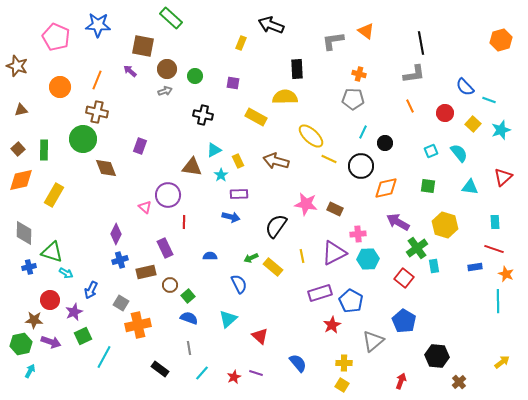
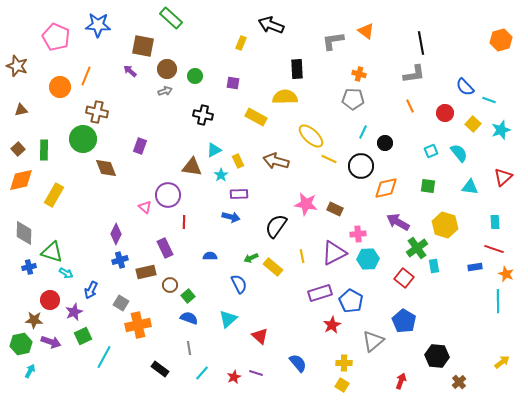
orange line at (97, 80): moved 11 px left, 4 px up
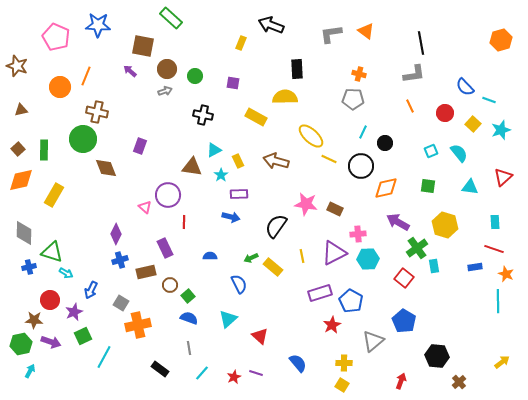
gray L-shape at (333, 41): moved 2 px left, 7 px up
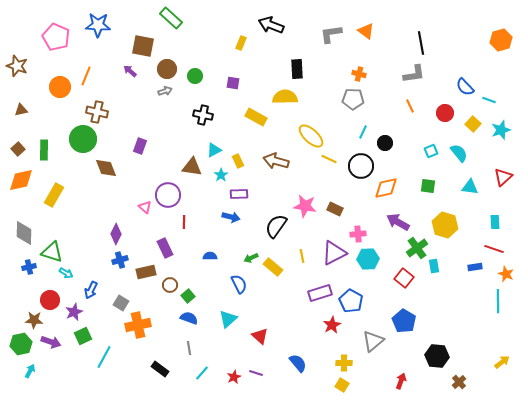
pink star at (306, 204): moved 1 px left, 2 px down
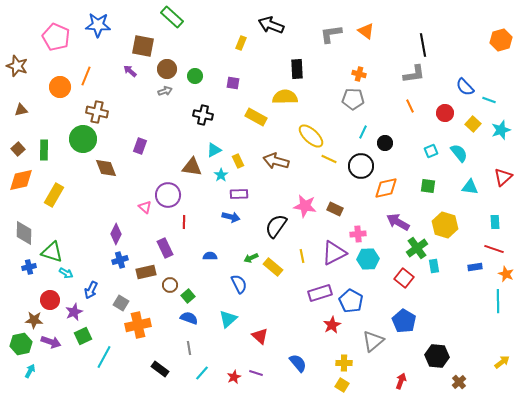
green rectangle at (171, 18): moved 1 px right, 1 px up
black line at (421, 43): moved 2 px right, 2 px down
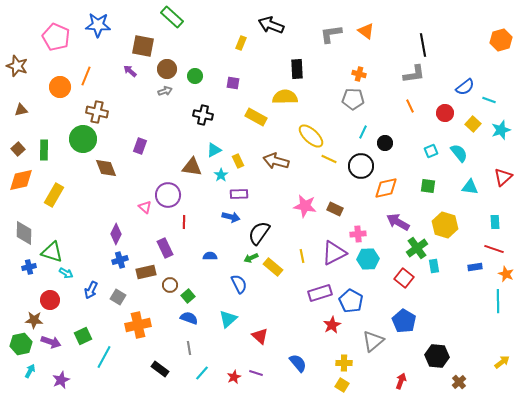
blue semicircle at (465, 87): rotated 84 degrees counterclockwise
black semicircle at (276, 226): moved 17 px left, 7 px down
gray square at (121, 303): moved 3 px left, 6 px up
purple star at (74, 312): moved 13 px left, 68 px down
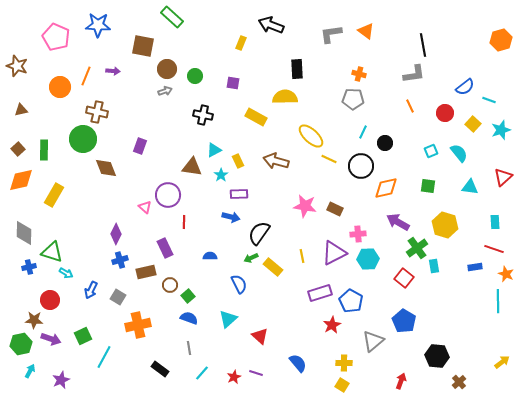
purple arrow at (130, 71): moved 17 px left; rotated 144 degrees clockwise
purple arrow at (51, 342): moved 3 px up
